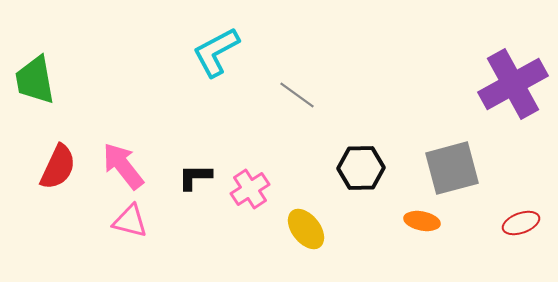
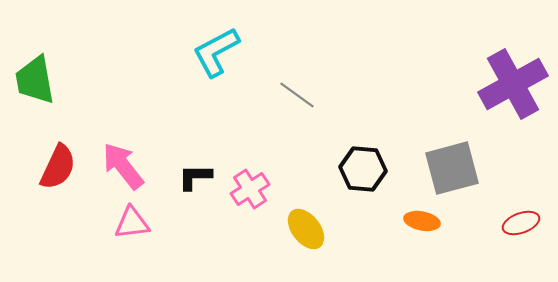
black hexagon: moved 2 px right, 1 px down; rotated 6 degrees clockwise
pink triangle: moved 2 px right, 2 px down; rotated 21 degrees counterclockwise
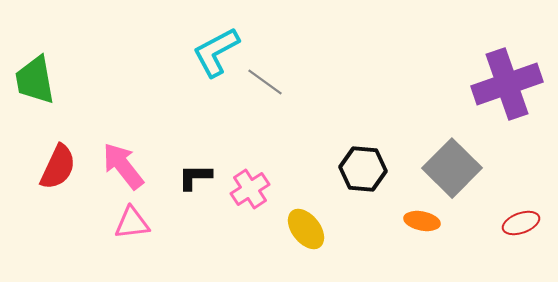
purple cross: moved 6 px left; rotated 10 degrees clockwise
gray line: moved 32 px left, 13 px up
gray square: rotated 30 degrees counterclockwise
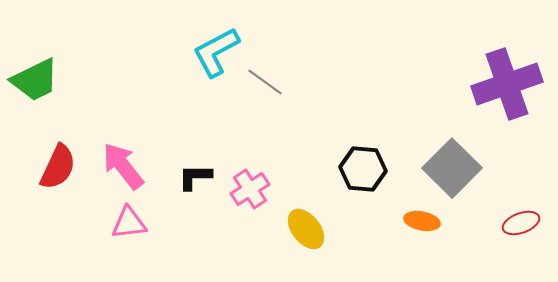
green trapezoid: rotated 106 degrees counterclockwise
pink triangle: moved 3 px left
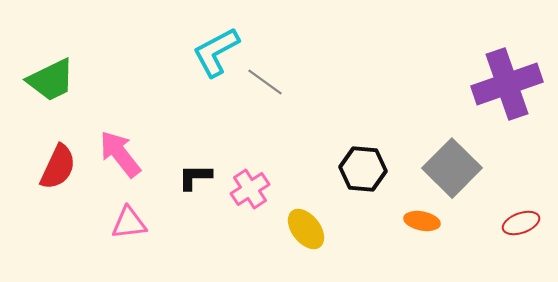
green trapezoid: moved 16 px right
pink arrow: moved 3 px left, 12 px up
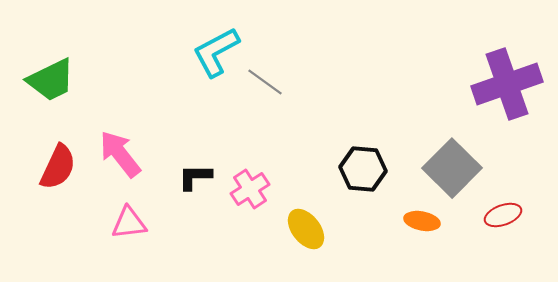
red ellipse: moved 18 px left, 8 px up
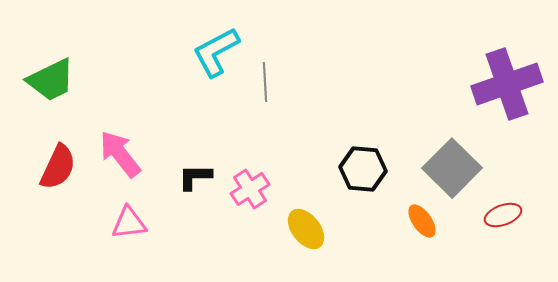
gray line: rotated 51 degrees clockwise
orange ellipse: rotated 44 degrees clockwise
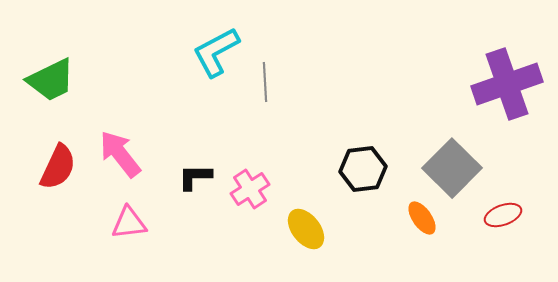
black hexagon: rotated 12 degrees counterclockwise
orange ellipse: moved 3 px up
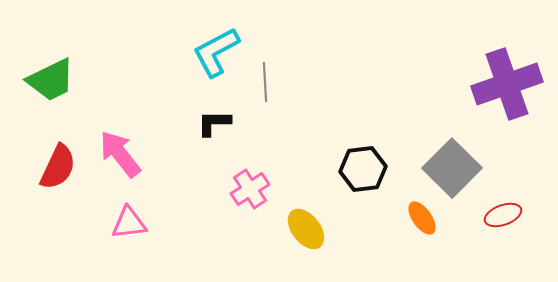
black L-shape: moved 19 px right, 54 px up
